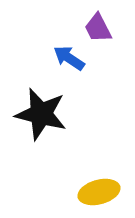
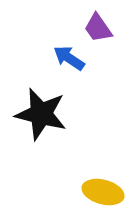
purple trapezoid: rotated 8 degrees counterclockwise
yellow ellipse: moved 4 px right; rotated 30 degrees clockwise
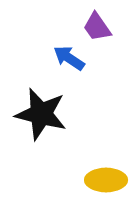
purple trapezoid: moved 1 px left, 1 px up
yellow ellipse: moved 3 px right, 12 px up; rotated 15 degrees counterclockwise
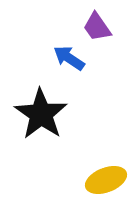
black star: rotated 20 degrees clockwise
yellow ellipse: rotated 21 degrees counterclockwise
